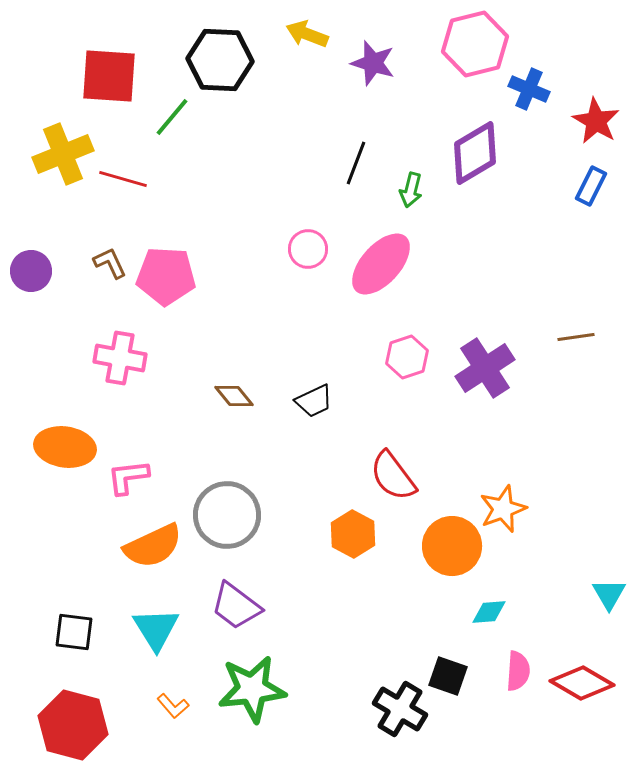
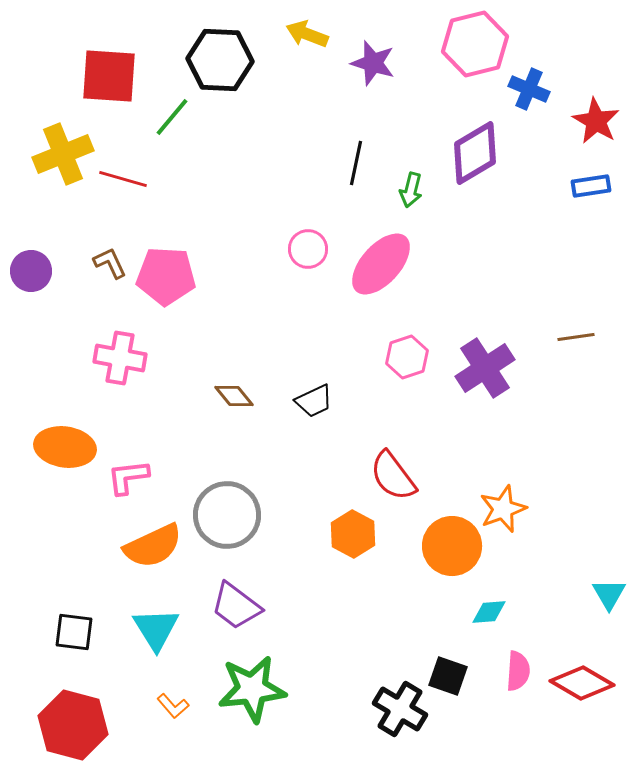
black line at (356, 163): rotated 9 degrees counterclockwise
blue rectangle at (591, 186): rotated 54 degrees clockwise
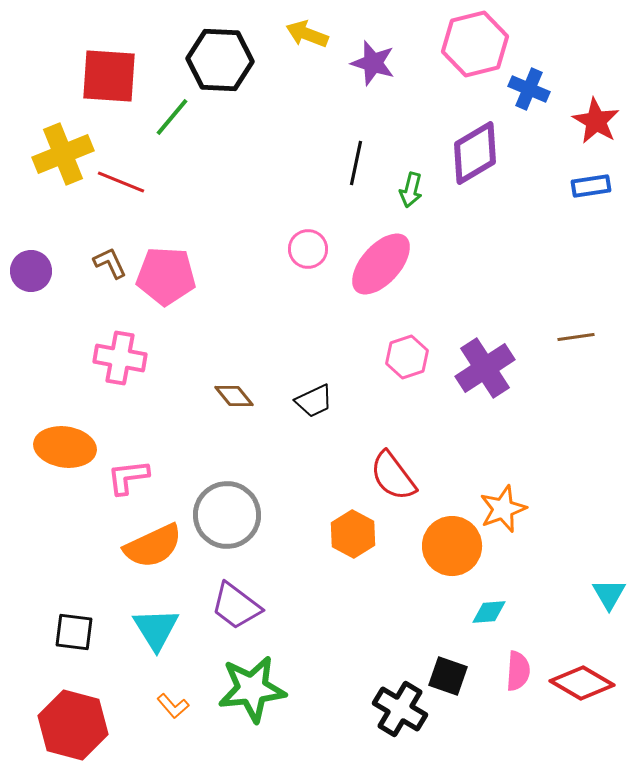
red line at (123, 179): moved 2 px left, 3 px down; rotated 6 degrees clockwise
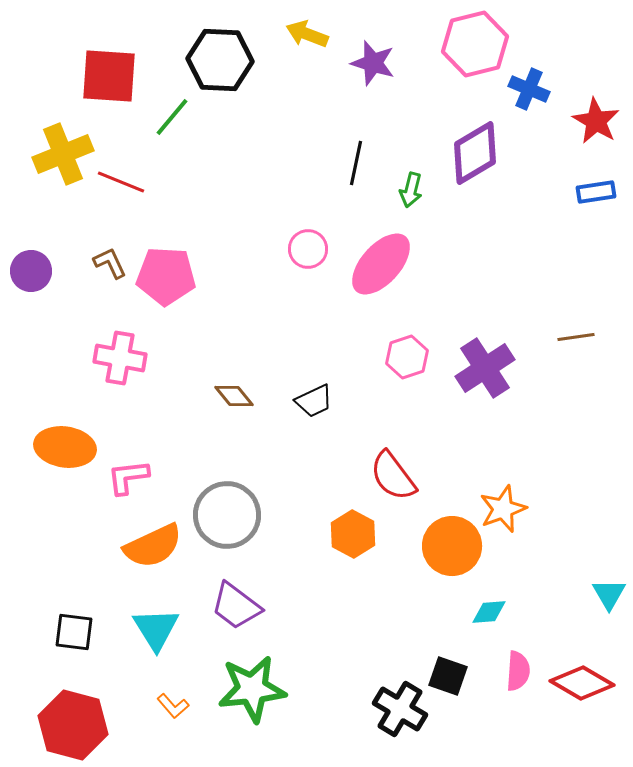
blue rectangle at (591, 186): moved 5 px right, 6 px down
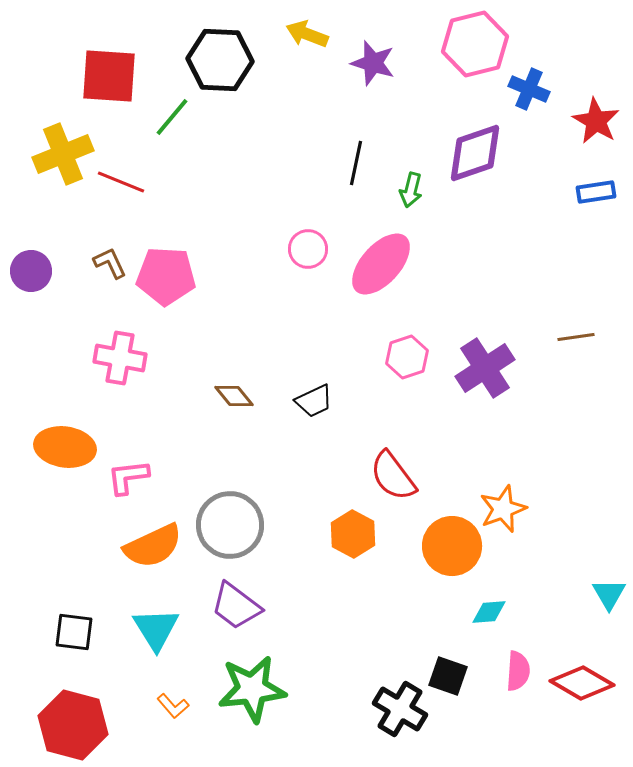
purple diamond at (475, 153): rotated 12 degrees clockwise
gray circle at (227, 515): moved 3 px right, 10 px down
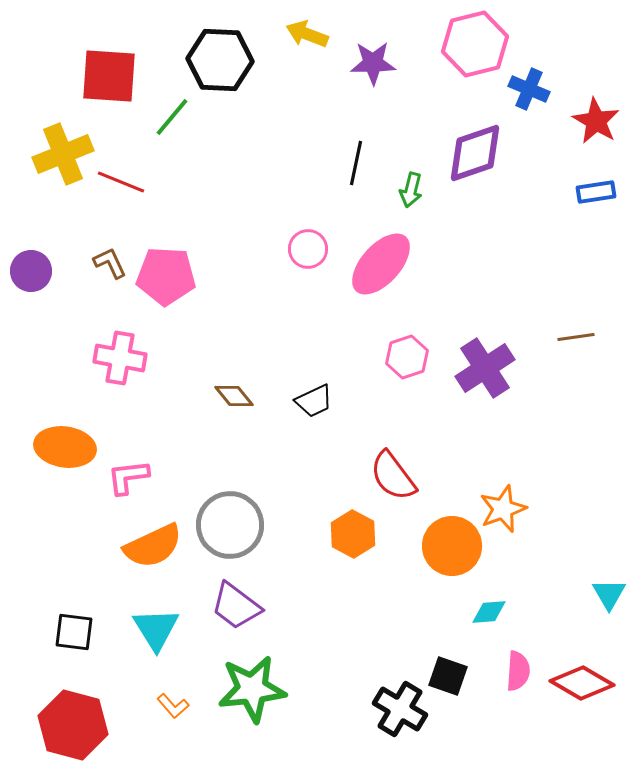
purple star at (373, 63): rotated 18 degrees counterclockwise
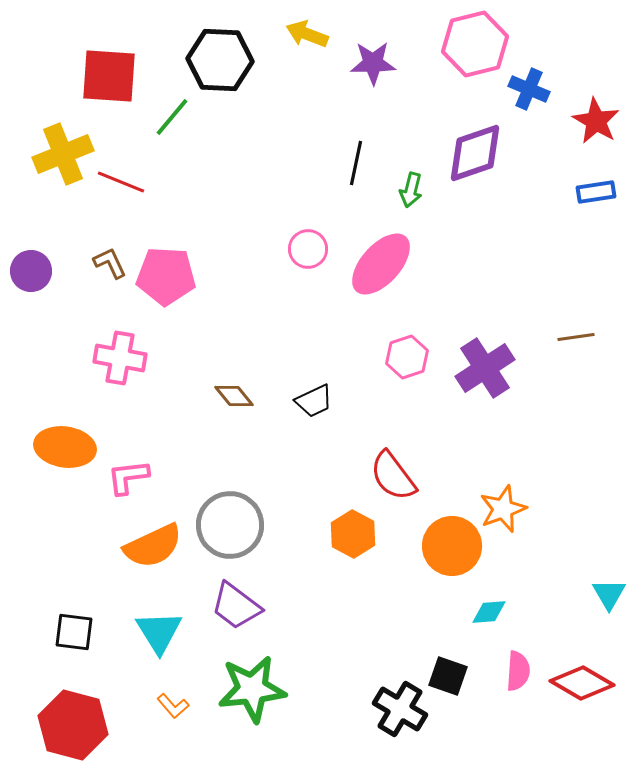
cyan triangle at (156, 629): moved 3 px right, 3 px down
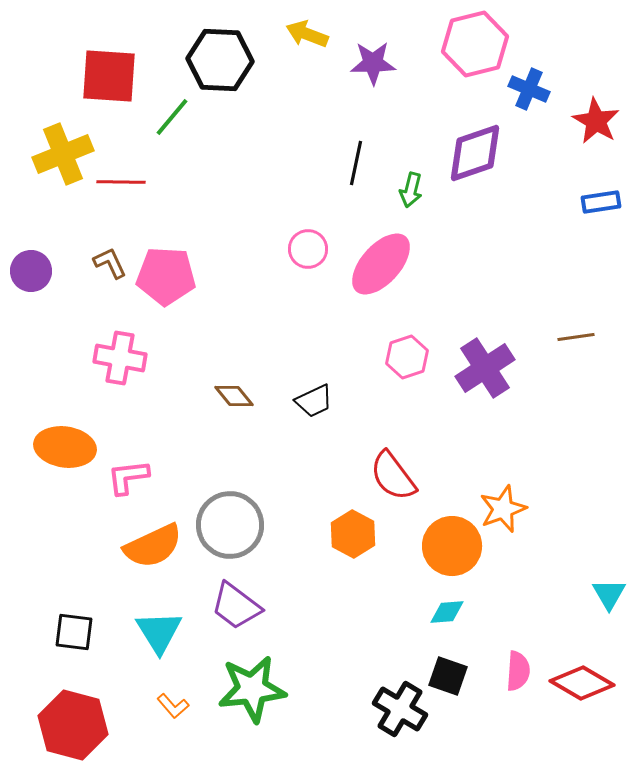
red line at (121, 182): rotated 21 degrees counterclockwise
blue rectangle at (596, 192): moved 5 px right, 10 px down
cyan diamond at (489, 612): moved 42 px left
